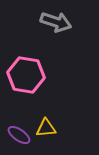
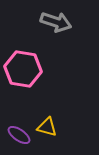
pink hexagon: moved 3 px left, 6 px up
yellow triangle: moved 1 px right, 1 px up; rotated 20 degrees clockwise
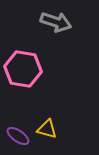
yellow triangle: moved 2 px down
purple ellipse: moved 1 px left, 1 px down
